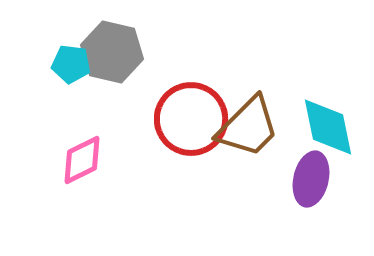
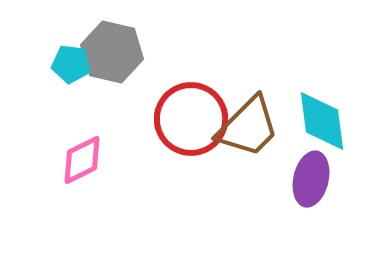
cyan diamond: moved 6 px left, 6 px up; rotated 4 degrees clockwise
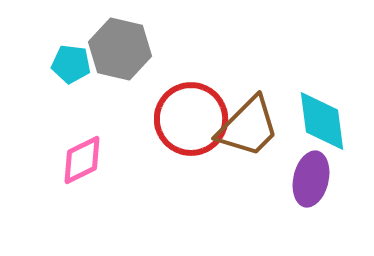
gray hexagon: moved 8 px right, 3 px up
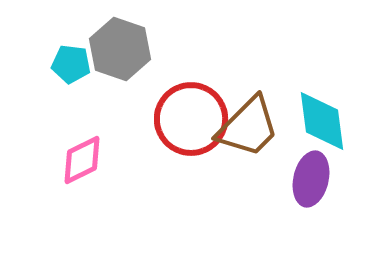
gray hexagon: rotated 6 degrees clockwise
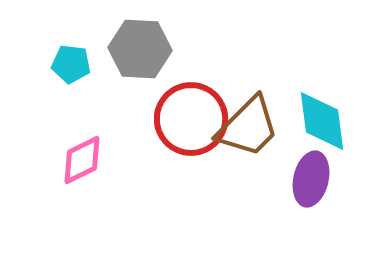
gray hexagon: moved 20 px right; rotated 16 degrees counterclockwise
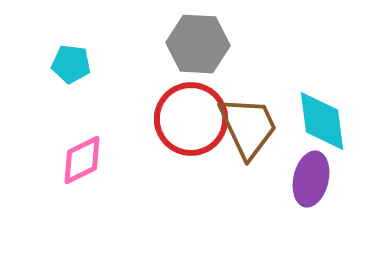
gray hexagon: moved 58 px right, 5 px up
brown trapezoid: rotated 70 degrees counterclockwise
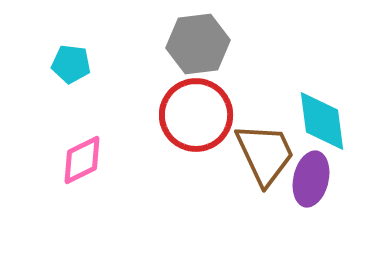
gray hexagon: rotated 10 degrees counterclockwise
red circle: moved 5 px right, 4 px up
brown trapezoid: moved 17 px right, 27 px down
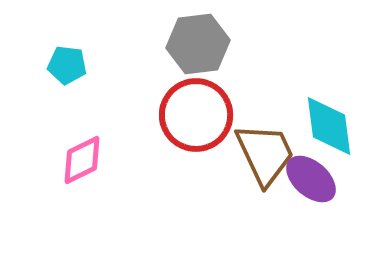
cyan pentagon: moved 4 px left, 1 px down
cyan diamond: moved 7 px right, 5 px down
purple ellipse: rotated 62 degrees counterclockwise
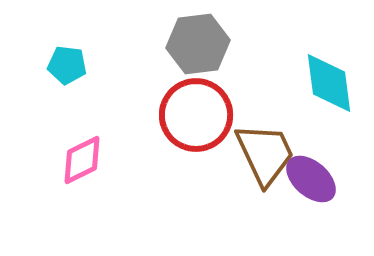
cyan diamond: moved 43 px up
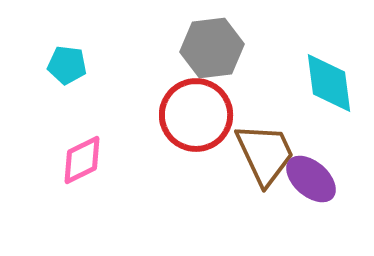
gray hexagon: moved 14 px right, 4 px down
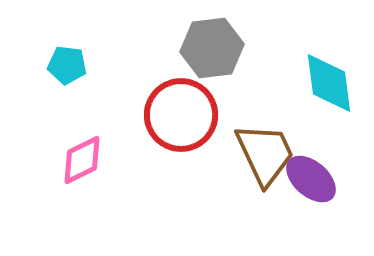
red circle: moved 15 px left
